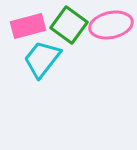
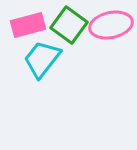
pink rectangle: moved 1 px up
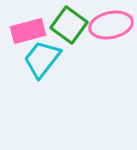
pink rectangle: moved 6 px down
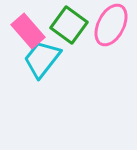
pink ellipse: rotated 51 degrees counterclockwise
pink rectangle: rotated 64 degrees clockwise
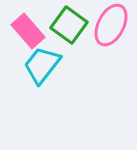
cyan trapezoid: moved 6 px down
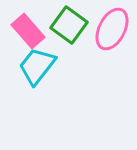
pink ellipse: moved 1 px right, 4 px down
cyan trapezoid: moved 5 px left, 1 px down
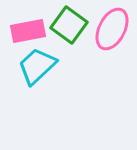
pink rectangle: rotated 60 degrees counterclockwise
cyan trapezoid: rotated 9 degrees clockwise
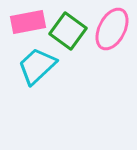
green square: moved 1 px left, 6 px down
pink rectangle: moved 9 px up
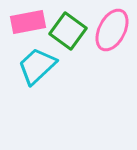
pink ellipse: moved 1 px down
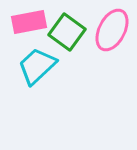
pink rectangle: moved 1 px right
green square: moved 1 px left, 1 px down
